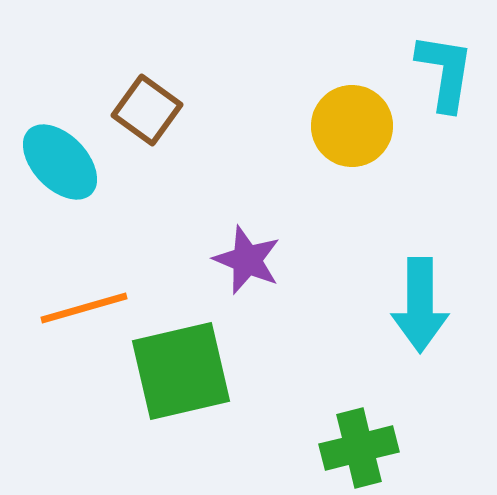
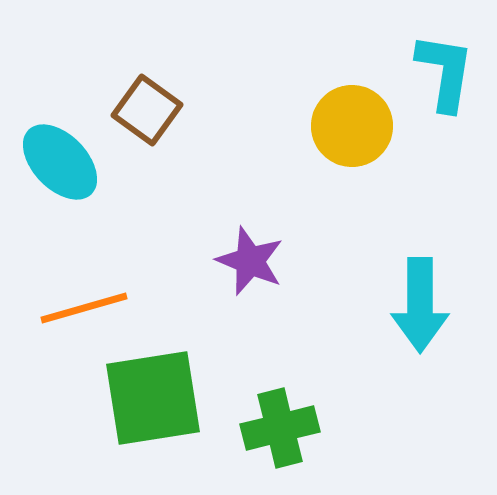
purple star: moved 3 px right, 1 px down
green square: moved 28 px left, 27 px down; rotated 4 degrees clockwise
green cross: moved 79 px left, 20 px up
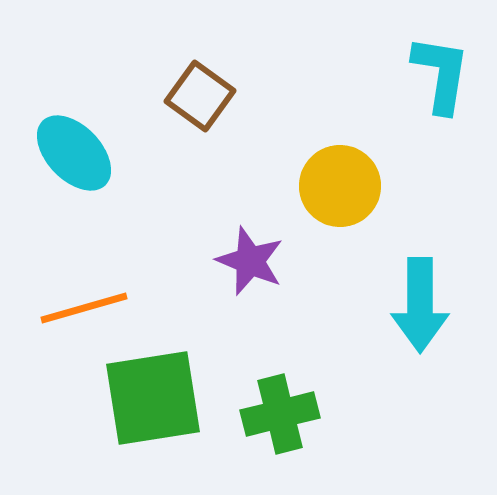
cyan L-shape: moved 4 px left, 2 px down
brown square: moved 53 px right, 14 px up
yellow circle: moved 12 px left, 60 px down
cyan ellipse: moved 14 px right, 9 px up
green cross: moved 14 px up
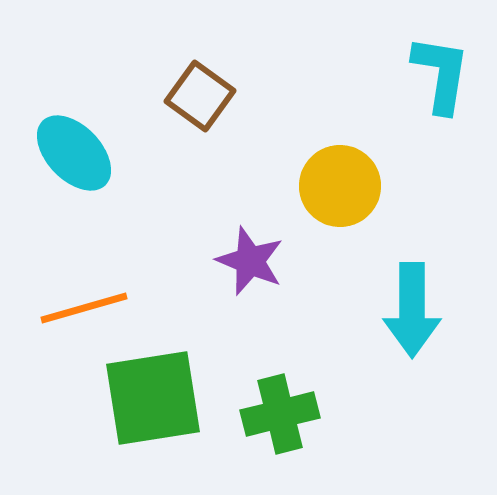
cyan arrow: moved 8 px left, 5 px down
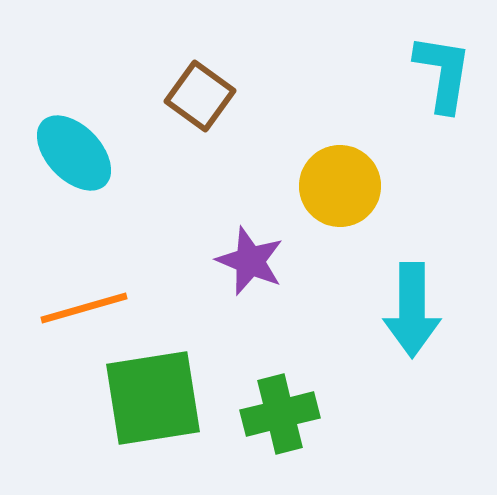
cyan L-shape: moved 2 px right, 1 px up
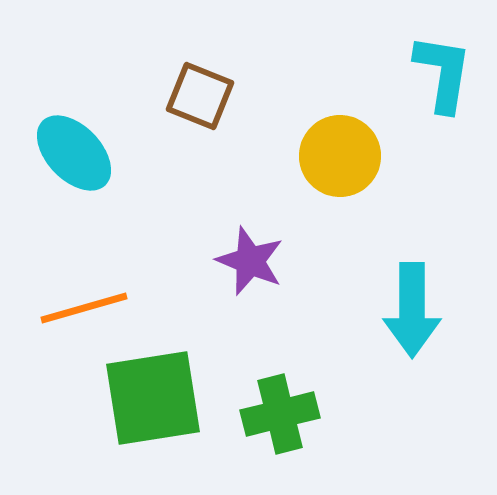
brown square: rotated 14 degrees counterclockwise
yellow circle: moved 30 px up
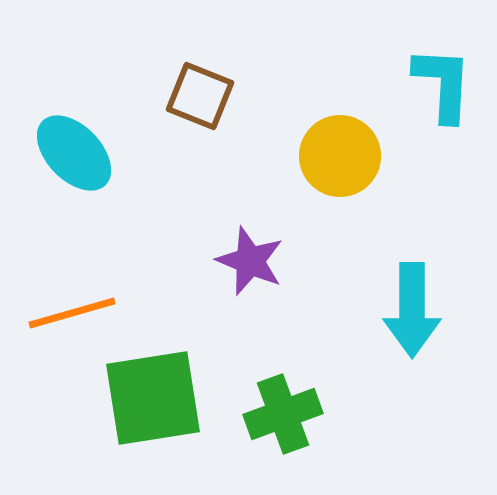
cyan L-shape: moved 11 px down; rotated 6 degrees counterclockwise
orange line: moved 12 px left, 5 px down
green cross: moved 3 px right; rotated 6 degrees counterclockwise
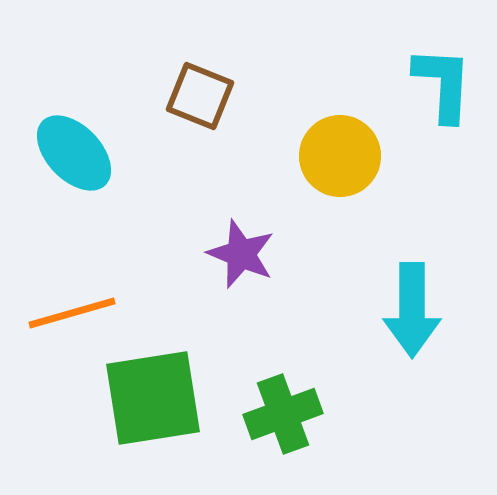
purple star: moved 9 px left, 7 px up
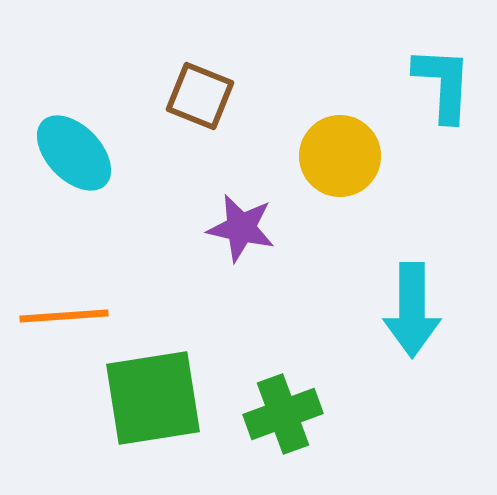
purple star: moved 26 px up; rotated 10 degrees counterclockwise
orange line: moved 8 px left, 3 px down; rotated 12 degrees clockwise
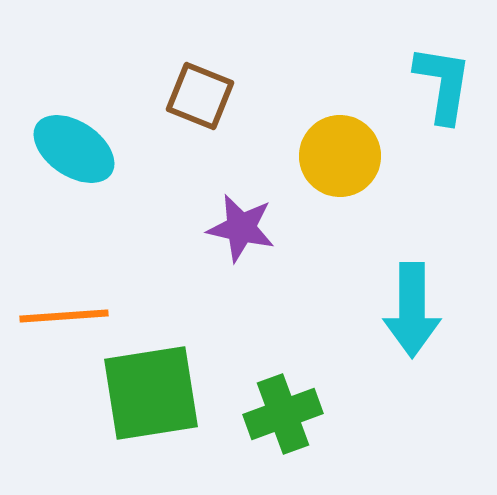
cyan L-shape: rotated 6 degrees clockwise
cyan ellipse: moved 4 px up; rotated 12 degrees counterclockwise
green square: moved 2 px left, 5 px up
